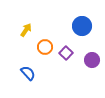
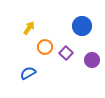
yellow arrow: moved 3 px right, 2 px up
blue semicircle: rotated 77 degrees counterclockwise
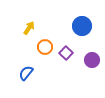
blue semicircle: moved 2 px left; rotated 21 degrees counterclockwise
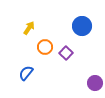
purple circle: moved 3 px right, 23 px down
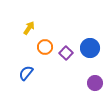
blue circle: moved 8 px right, 22 px down
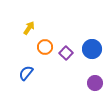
blue circle: moved 2 px right, 1 px down
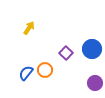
orange circle: moved 23 px down
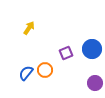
purple square: rotated 24 degrees clockwise
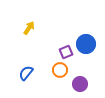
blue circle: moved 6 px left, 5 px up
purple square: moved 1 px up
orange circle: moved 15 px right
purple circle: moved 15 px left, 1 px down
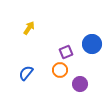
blue circle: moved 6 px right
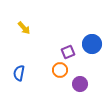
yellow arrow: moved 5 px left; rotated 104 degrees clockwise
purple square: moved 2 px right
blue semicircle: moved 7 px left; rotated 28 degrees counterclockwise
